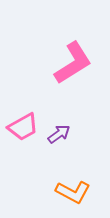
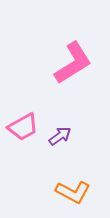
purple arrow: moved 1 px right, 2 px down
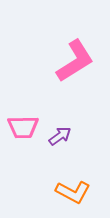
pink L-shape: moved 2 px right, 2 px up
pink trapezoid: rotated 28 degrees clockwise
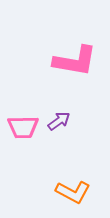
pink L-shape: rotated 42 degrees clockwise
purple arrow: moved 1 px left, 15 px up
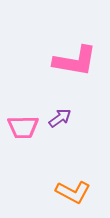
purple arrow: moved 1 px right, 3 px up
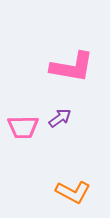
pink L-shape: moved 3 px left, 6 px down
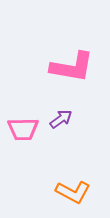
purple arrow: moved 1 px right, 1 px down
pink trapezoid: moved 2 px down
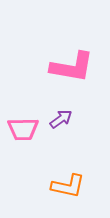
orange L-shape: moved 5 px left, 6 px up; rotated 16 degrees counterclockwise
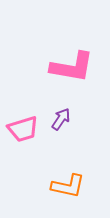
purple arrow: rotated 20 degrees counterclockwise
pink trapezoid: rotated 16 degrees counterclockwise
